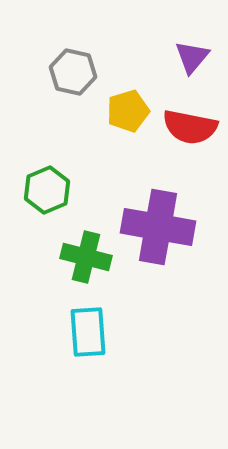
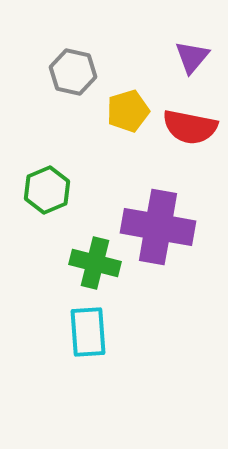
green cross: moved 9 px right, 6 px down
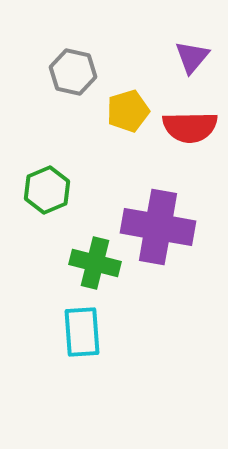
red semicircle: rotated 12 degrees counterclockwise
cyan rectangle: moved 6 px left
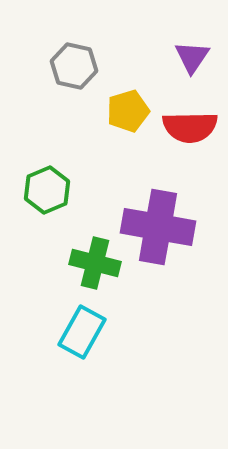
purple triangle: rotated 6 degrees counterclockwise
gray hexagon: moved 1 px right, 6 px up
cyan rectangle: rotated 33 degrees clockwise
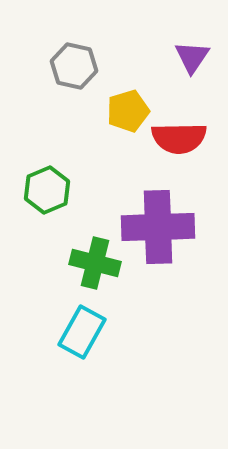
red semicircle: moved 11 px left, 11 px down
purple cross: rotated 12 degrees counterclockwise
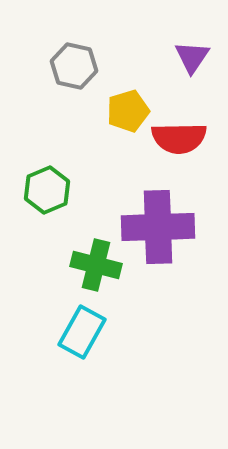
green cross: moved 1 px right, 2 px down
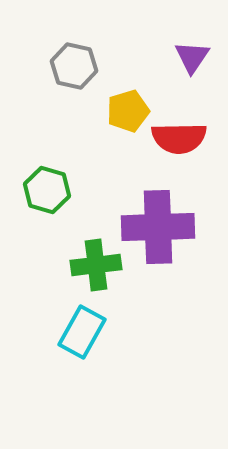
green hexagon: rotated 21 degrees counterclockwise
green cross: rotated 21 degrees counterclockwise
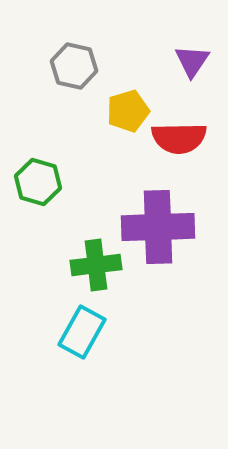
purple triangle: moved 4 px down
green hexagon: moved 9 px left, 8 px up
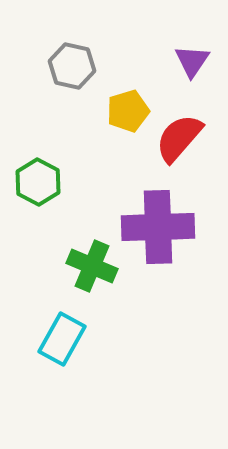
gray hexagon: moved 2 px left
red semicircle: rotated 132 degrees clockwise
green hexagon: rotated 12 degrees clockwise
green cross: moved 4 px left, 1 px down; rotated 30 degrees clockwise
cyan rectangle: moved 20 px left, 7 px down
